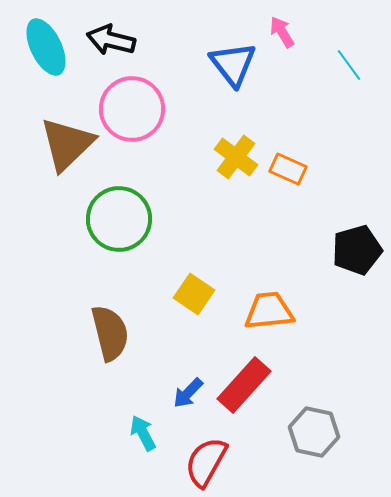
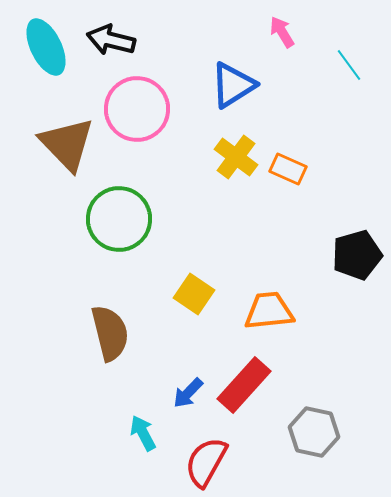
blue triangle: moved 21 px down; rotated 36 degrees clockwise
pink circle: moved 5 px right
brown triangle: rotated 30 degrees counterclockwise
black pentagon: moved 5 px down
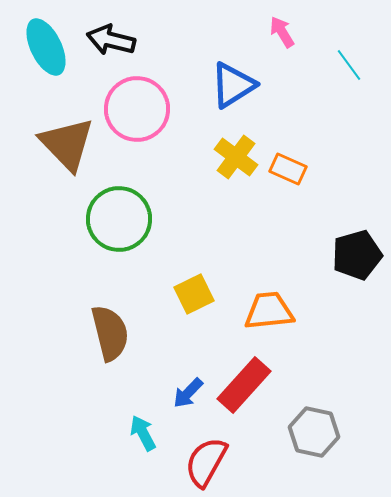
yellow square: rotated 30 degrees clockwise
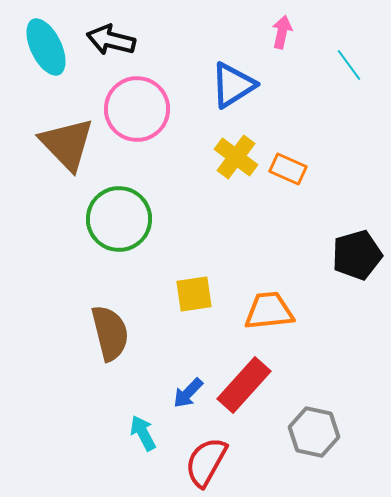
pink arrow: rotated 44 degrees clockwise
yellow square: rotated 18 degrees clockwise
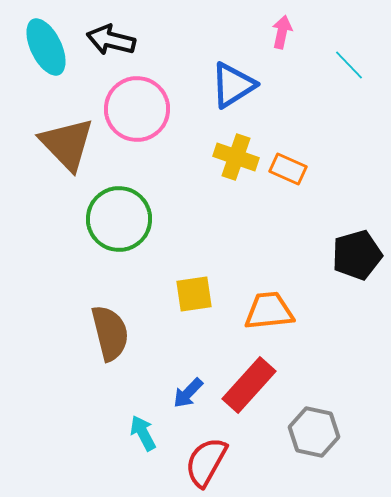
cyan line: rotated 8 degrees counterclockwise
yellow cross: rotated 18 degrees counterclockwise
red rectangle: moved 5 px right
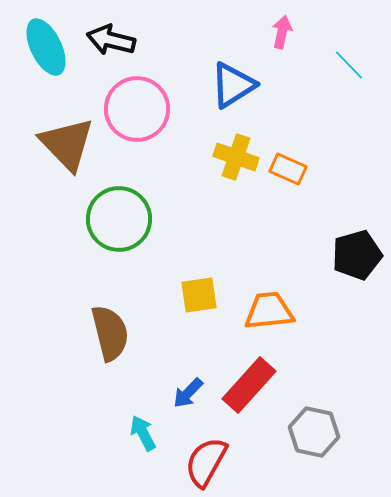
yellow square: moved 5 px right, 1 px down
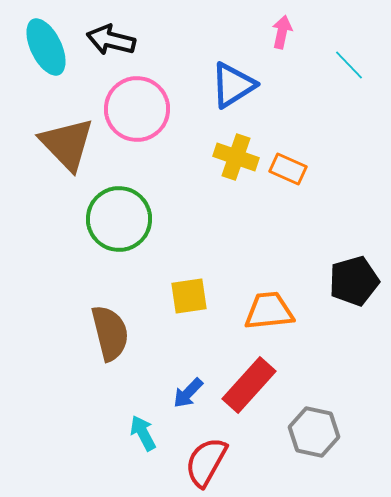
black pentagon: moved 3 px left, 26 px down
yellow square: moved 10 px left, 1 px down
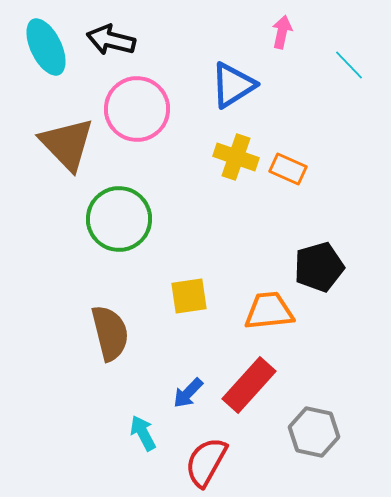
black pentagon: moved 35 px left, 14 px up
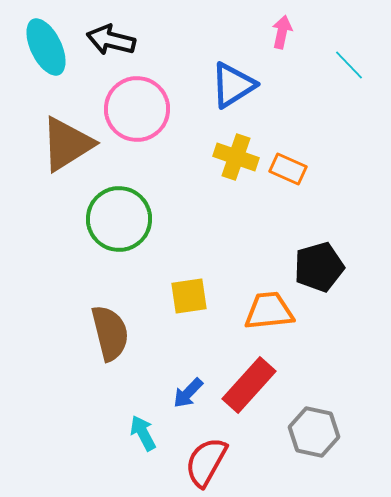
brown triangle: rotated 42 degrees clockwise
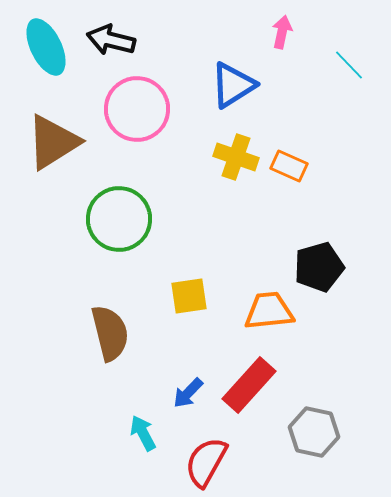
brown triangle: moved 14 px left, 2 px up
orange rectangle: moved 1 px right, 3 px up
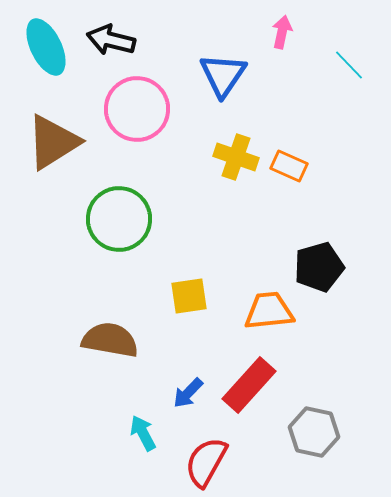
blue triangle: moved 10 px left, 10 px up; rotated 24 degrees counterclockwise
brown semicircle: moved 7 px down; rotated 66 degrees counterclockwise
